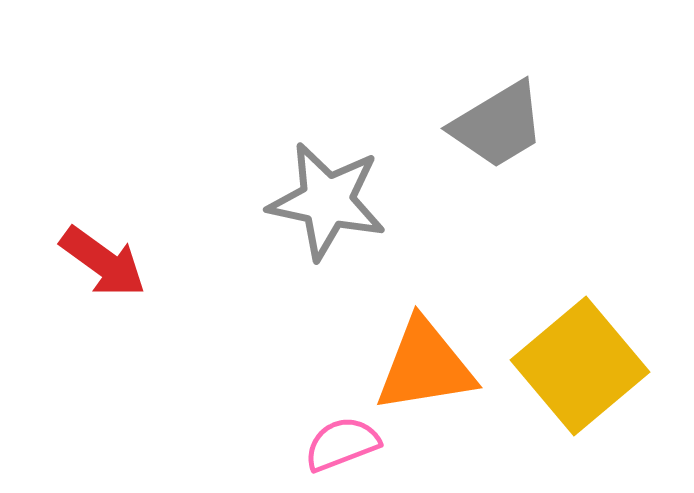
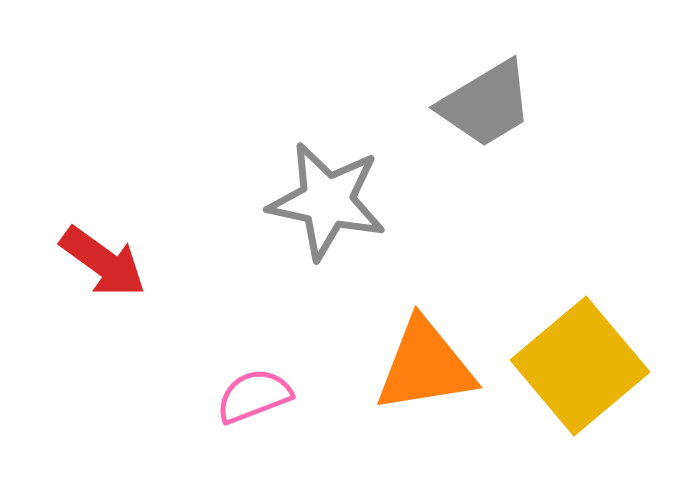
gray trapezoid: moved 12 px left, 21 px up
pink semicircle: moved 88 px left, 48 px up
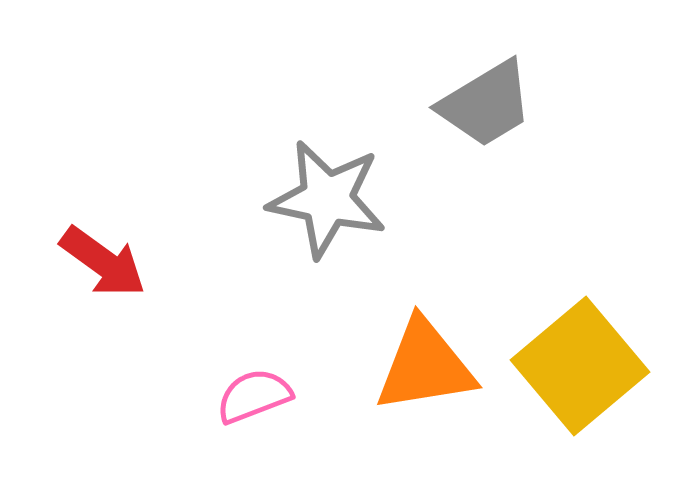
gray star: moved 2 px up
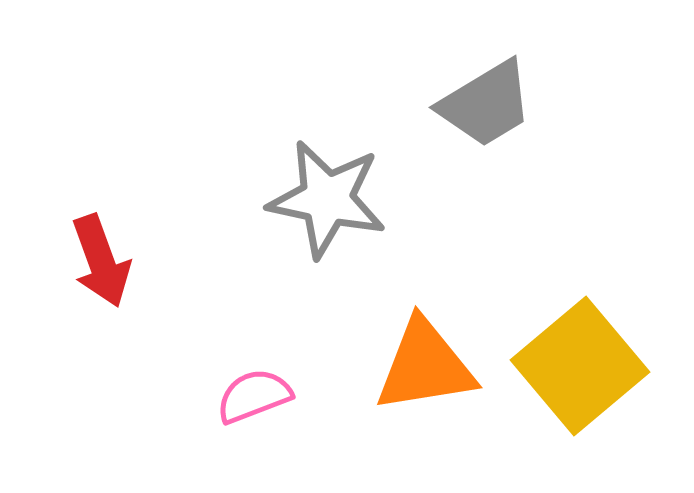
red arrow: moved 2 px left, 1 px up; rotated 34 degrees clockwise
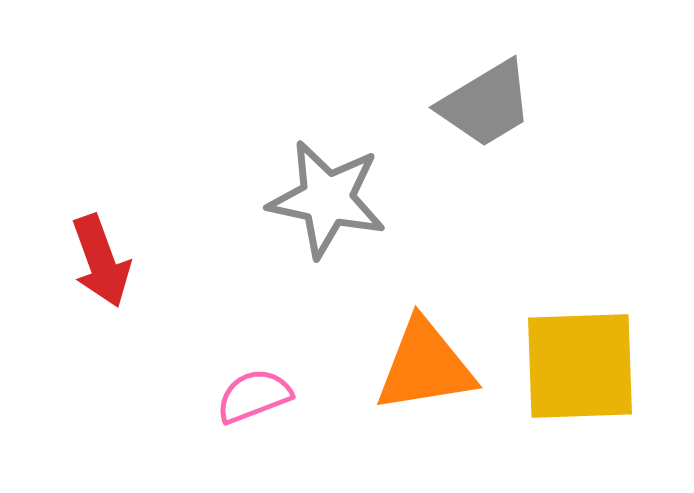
yellow square: rotated 38 degrees clockwise
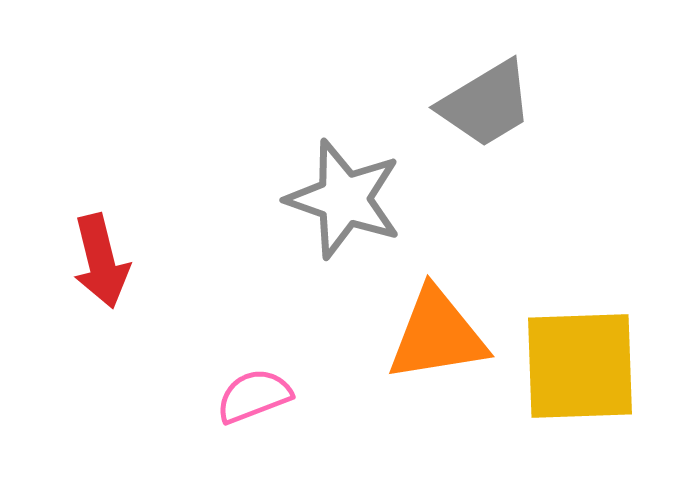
gray star: moved 17 px right; rotated 7 degrees clockwise
red arrow: rotated 6 degrees clockwise
orange triangle: moved 12 px right, 31 px up
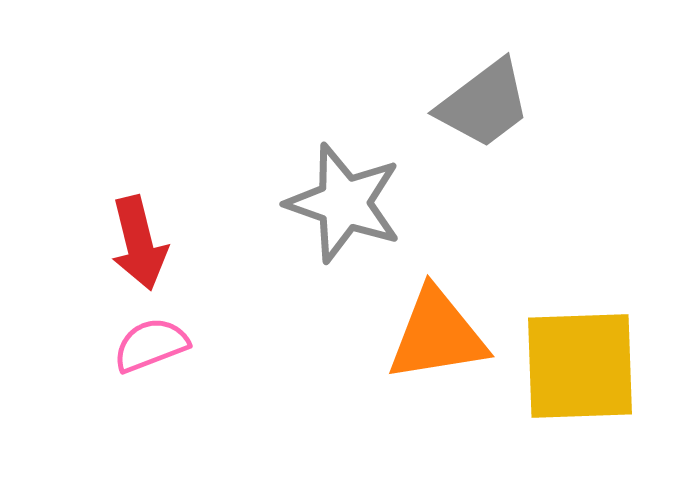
gray trapezoid: moved 2 px left; rotated 6 degrees counterclockwise
gray star: moved 4 px down
red arrow: moved 38 px right, 18 px up
pink semicircle: moved 103 px left, 51 px up
